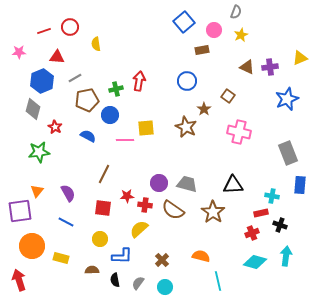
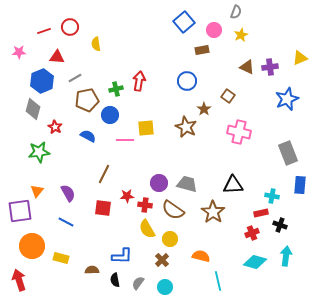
yellow semicircle at (139, 229): moved 8 px right; rotated 78 degrees counterclockwise
yellow circle at (100, 239): moved 70 px right
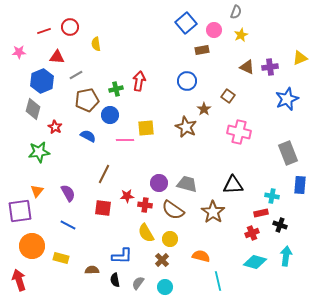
blue square at (184, 22): moved 2 px right, 1 px down
gray line at (75, 78): moved 1 px right, 3 px up
blue line at (66, 222): moved 2 px right, 3 px down
yellow semicircle at (147, 229): moved 1 px left, 4 px down
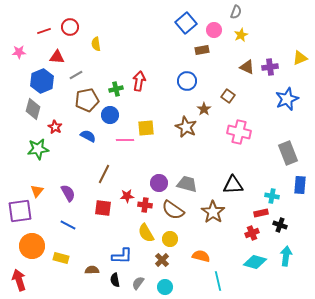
green star at (39, 152): moved 1 px left, 3 px up
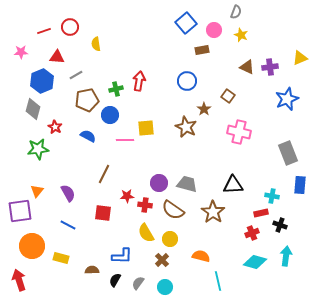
yellow star at (241, 35): rotated 24 degrees counterclockwise
pink star at (19, 52): moved 2 px right
red square at (103, 208): moved 5 px down
black semicircle at (115, 280): rotated 40 degrees clockwise
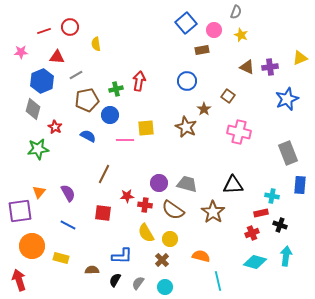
orange triangle at (37, 191): moved 2 px right, 1 px down
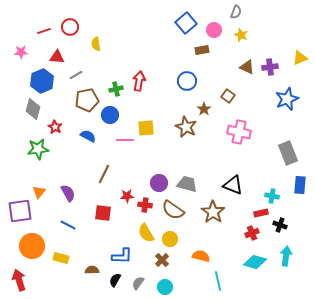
black triangle at (233, 185): rotated 25 degrees clockwise
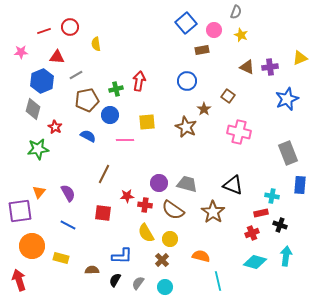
yellow square at (146, 128): moved 1 px right, 6 px up
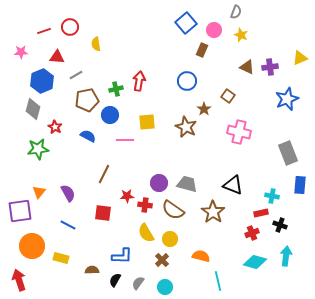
brown rectangle at (202, 50): rotated 56 degrees counterclockwise
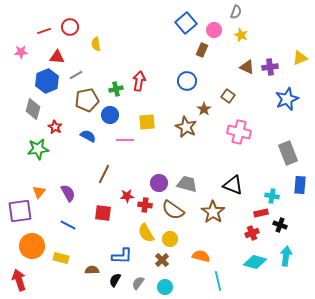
blue hexagon at (42, 81): moved 5 px right
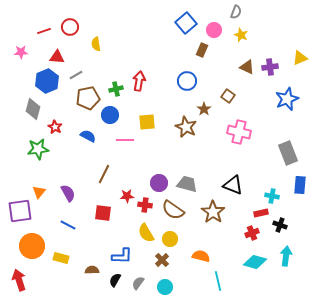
brown pentagon at (87, 100): moved 1 px right, 2 px up
